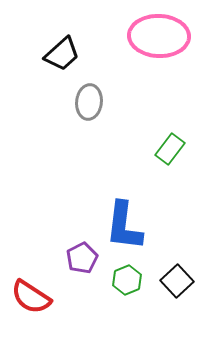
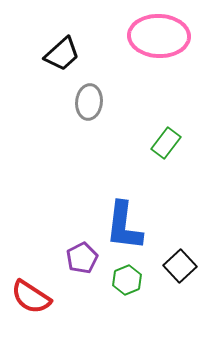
green rectangle: moved 4 px left, 6 px up
black square: moved 3 px right, 15 px up
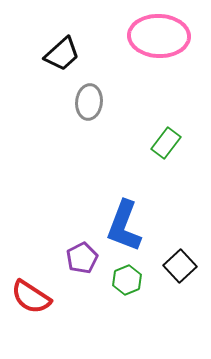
blue L-shape: rotated 14 degrees clockwise
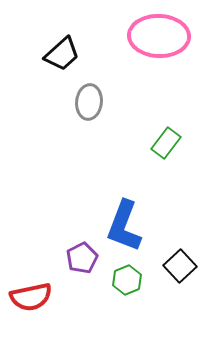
red semicircle: rotated 45 degrees counterclockwise
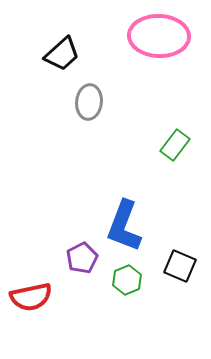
green rectangle: moved 9 px right, 2 px down
black square: rotated 24 degrees counterclockwise
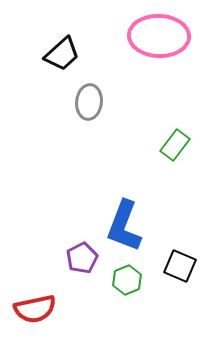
red semicircle: moved 4 px right, 12 px down
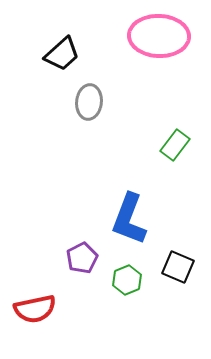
blue L-shape: moved 5 px right, 7 px up
black square: moved 2 px left, 1 px down
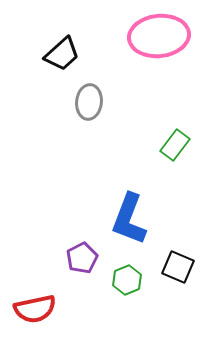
pink ellipse: rotated 8 degrees counterclockwise
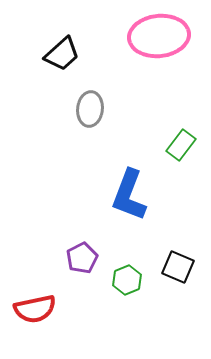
gray ellipse: moved 1 px right, 7 px down
green rectangle: moved 6 px right
blue L-shape: moved 24 px up
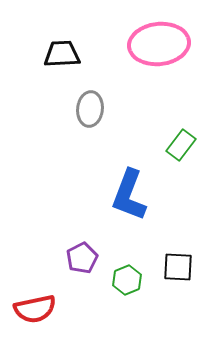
pink ellipse: moved 8 px down
black trapezoid: rotated 141 degrees counterclockwise
black square: rotated 20 degrees counterclockwise
